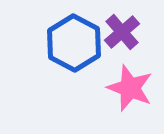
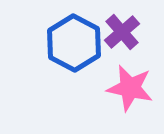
pink star: rotated 9 degrees counterclockwise
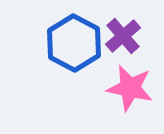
purple cross: moved 1 px right, 4 px down
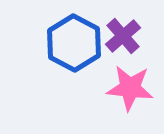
pink star: rotated 6 degrees counterclockwise
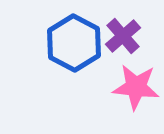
pink star: moved 6 px right, 1 px up
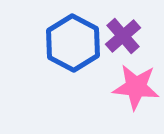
blue hexagon: moved 1 px left
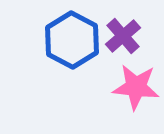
blue hexagon: moved 1 px left, 3 px up
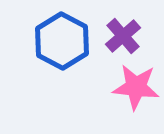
blue hexagon: moved 10 px left, 1 px down
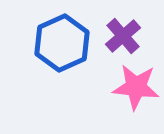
blue hexagon: moved 2 px down; rotated 8 degrees clockwise
